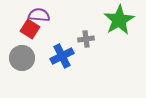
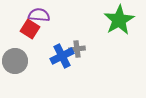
gray cross: moved 9 px left, 10 px down
gray circle: moved 7 px left, 3 px down
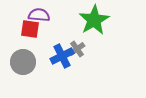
green star: moved 25 px left
red square: rotated 24 degrees counterclockwise
gray cross: rotated 28 degrees counterclockwise
gray circle: moved 8 px right, 1 px down
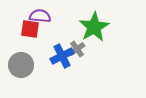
purple semicircle: moved 1 px right, 1 px down
green star: moved 7 px down
gray circle: moved 2 px left, 3 px down
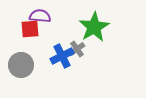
red square: rotated 12 degrees counterclockwise
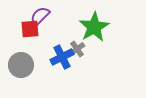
purple semicircle: rotated 50 degrees counterclockwise
blue cross: moved 1 px down
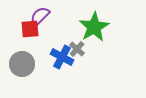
gray cross: rotated 14 degrees counterclockwise
blue cross: rotated 35 degrees counterclockwise
gray circle: moved 1 px right, 1 px up
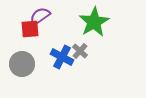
purple semicircle: rotated 10 degrees clockwise
green star: moved 5 px up
gray cross: moved 3 px right, 2 px down
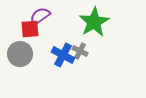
gray cross: rotated 14 degrees counterclockwise
blue cross: moved 1 px right, 2 px up
gray circle: moved 2 px left, 10 px up
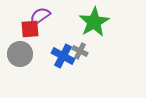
blue cross: moved 1 px down
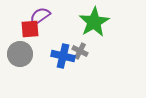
blue cross: rotated 15 degrees counterclockwise
